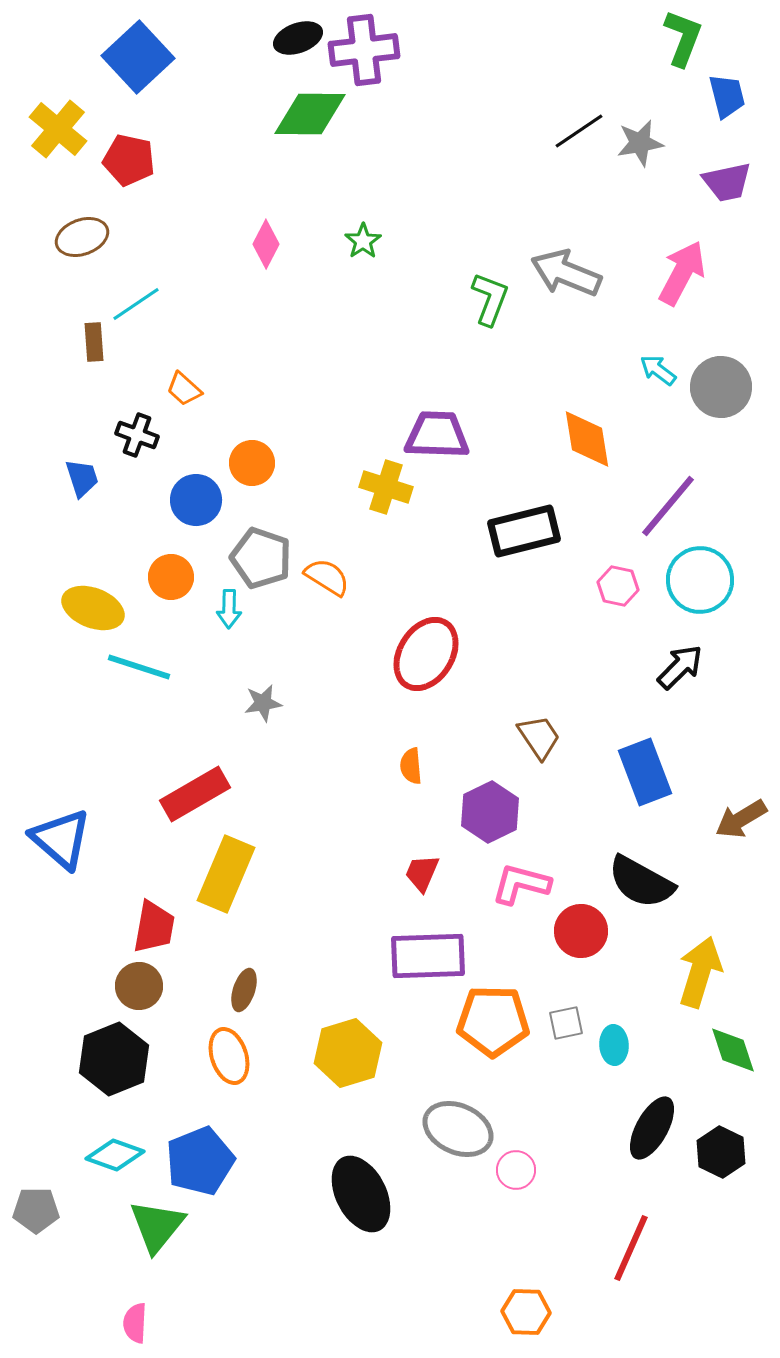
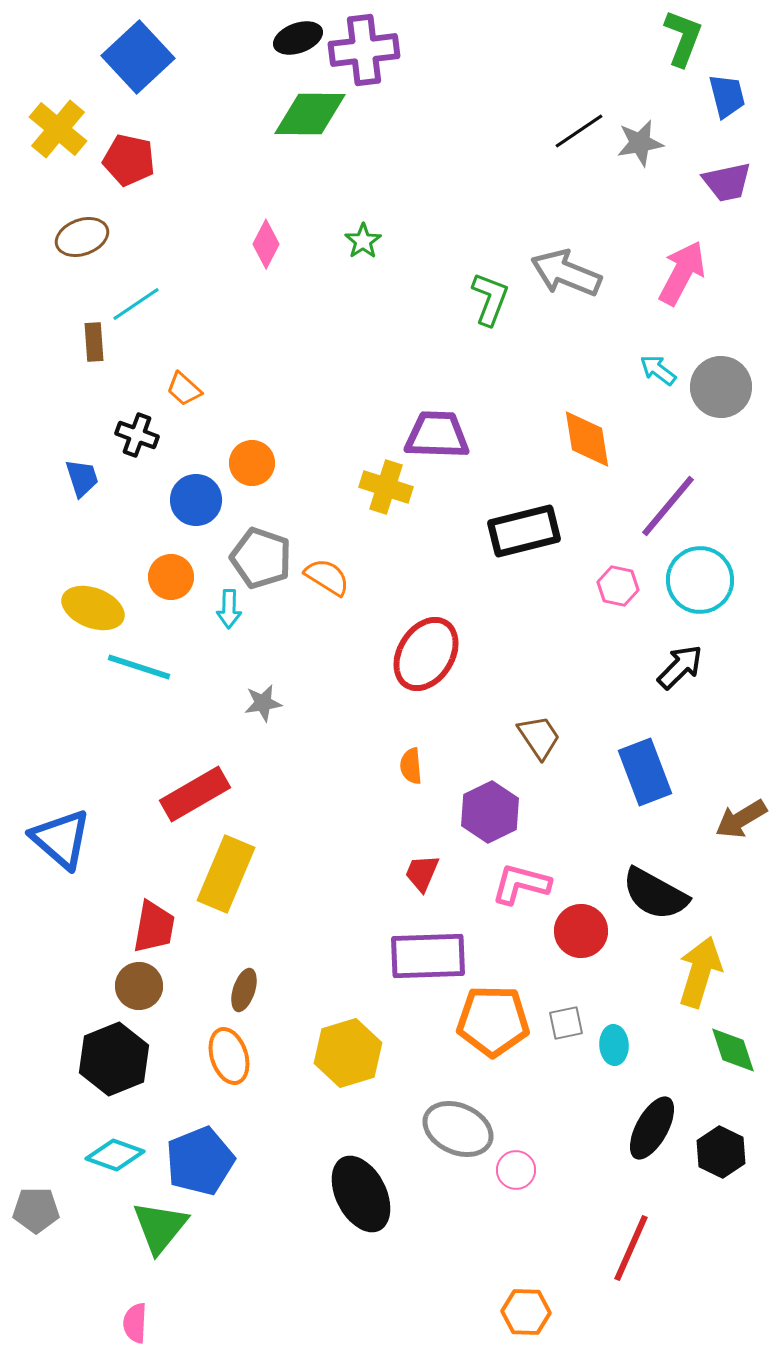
black semicircle at (641, 882): moved 14 px right, 12 px down
green triangle at (157, 1226): moved 3 px right, 1 px down
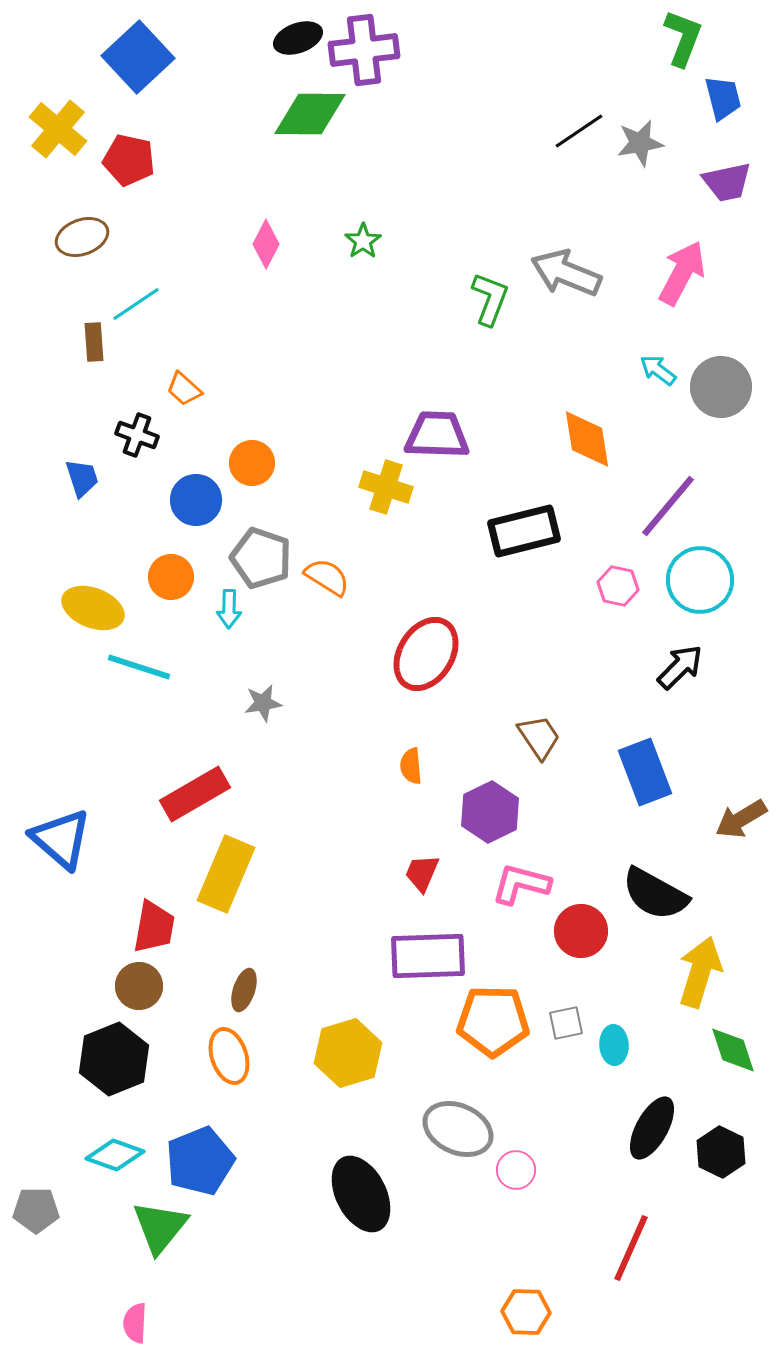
blue trapezoid at (727, 96): moved 4 px left, 2 px down
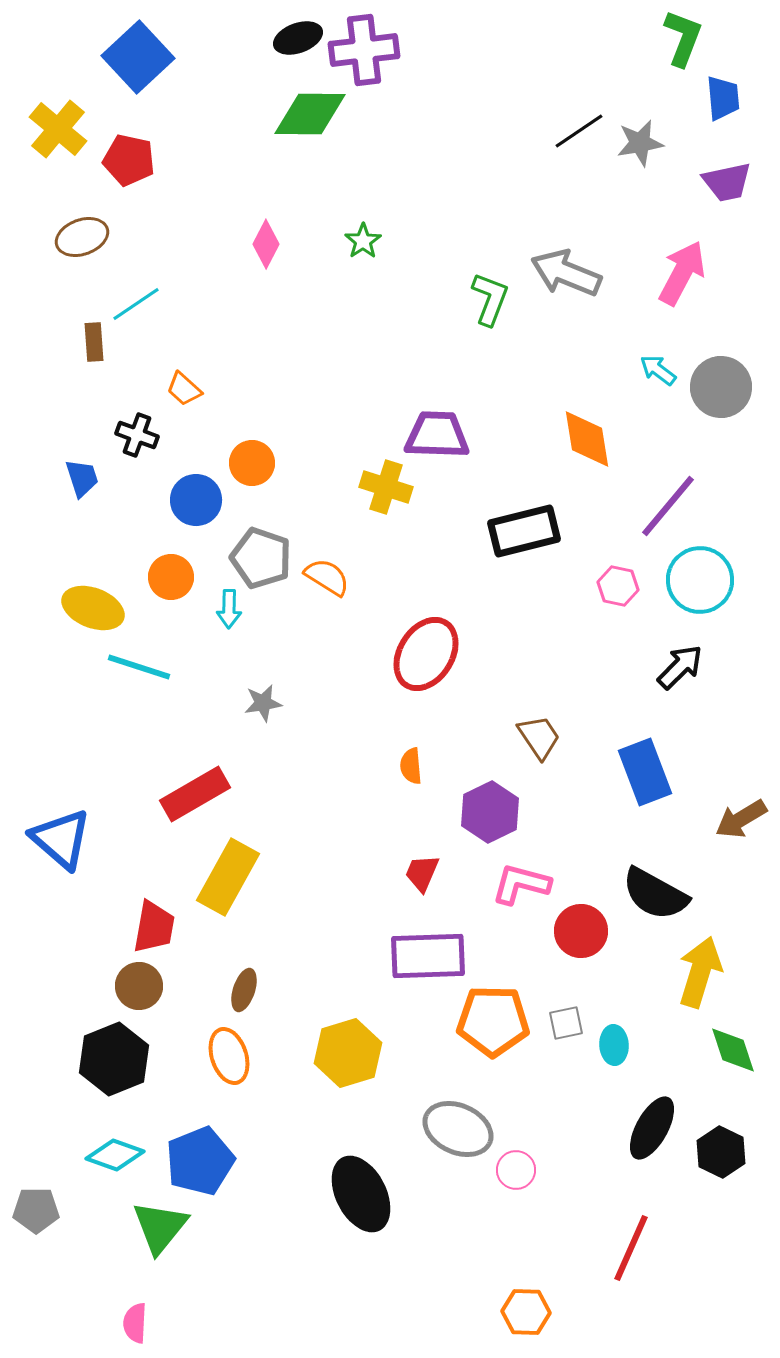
blue trapezoid at (723, 98): rotated 9 degrees clockwise
yellow rectangle at (226, 874): moved 2 px right, 3 px down; rotated 6 degrees clockwise
